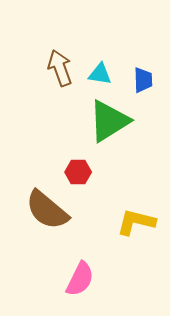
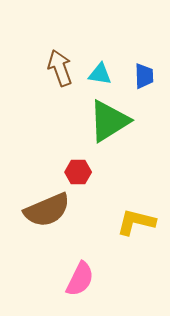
blue trapezoid: moved 1 px right, 4 px up
brown semicircle: rotated 63 degrees counterclockwise
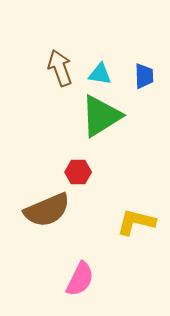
green triangle: moved 8 px left, 5 px up
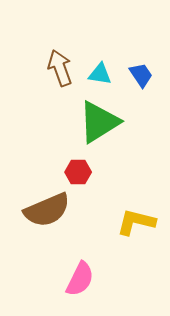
blue trapezoid: moved 3 px left, 1 px up; rotated 32 degrees counterclockwise
green triangle: moved 2 px left, 6 px down
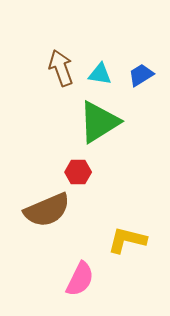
brown arrow: moved 1 px right
blue trapezoid: rotated 88 degrees counterclockwise
yellow L-shape: moved 9 px left, 18 px down
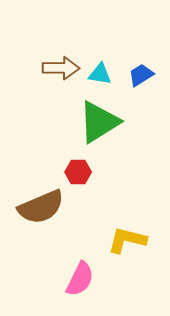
brown arrow: rotated 111 degrees clockwise
brown semicircle: moved 6 px left, 3 px up
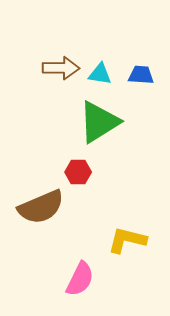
blue trapezoid: rotated 36 degrees clockwise
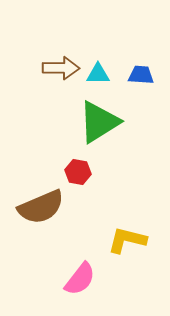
cyan triangle: moved 2 px left; rotated 10 degrees counterclockwise
red hexagon: rotated 10 degrees clockwise
pink semicircle: rotated 12 degrees clockwise
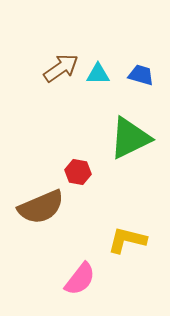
brown arrow: rotated 36 degrees counterclockwise
blue trapezoid: rotated 12 degrees clockwise
green triangle: moved 31 px right, 16 px down; rotated 6 degrees clockwise
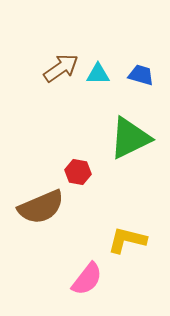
pink semicircle: moved 7 px right
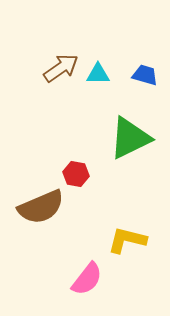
blue trapezoid: moved 4 px right
red hexagon: moved 2 px left, 2 px down
